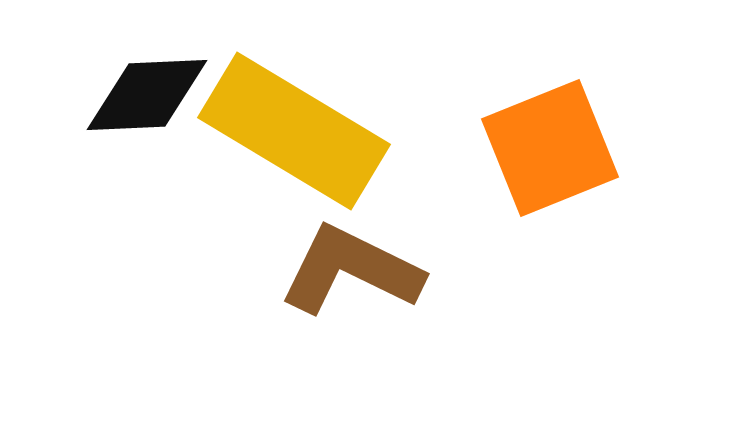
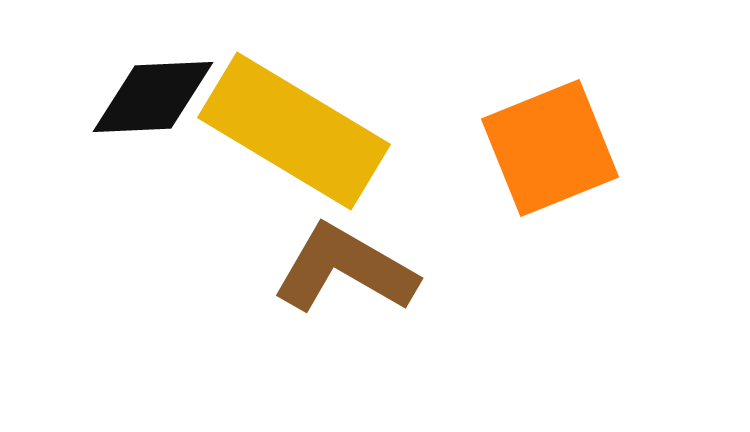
black diamond: moved 6 px right, 2 px down
brown L-shape: moved 6 px left, 1 px up; rotated 4 degrees clockwise
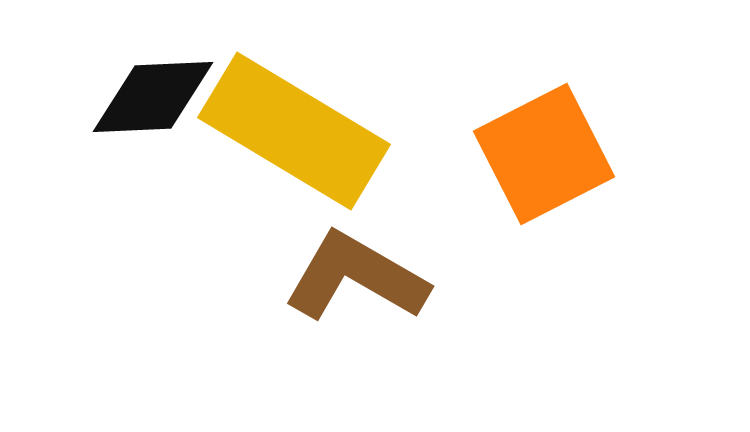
orange square: moved 6 px left, 6 px down; rotated 5 degrees counterclockwise
brown L-shape: moved 11 px right, 8 px down
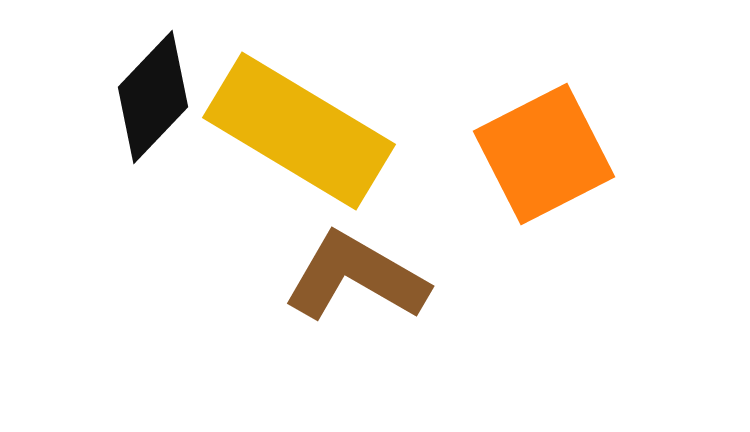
black diamond: rotated 44 degrees counterclockwise
yellow rectangle: moved 5 px right
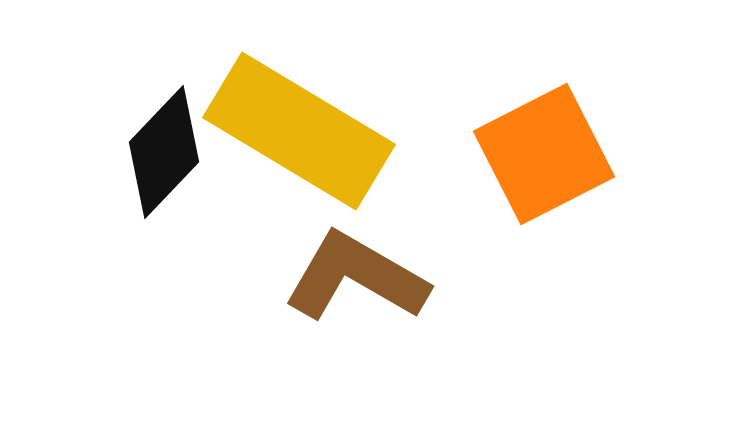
black diamond: moved 11 px right, 55 px down
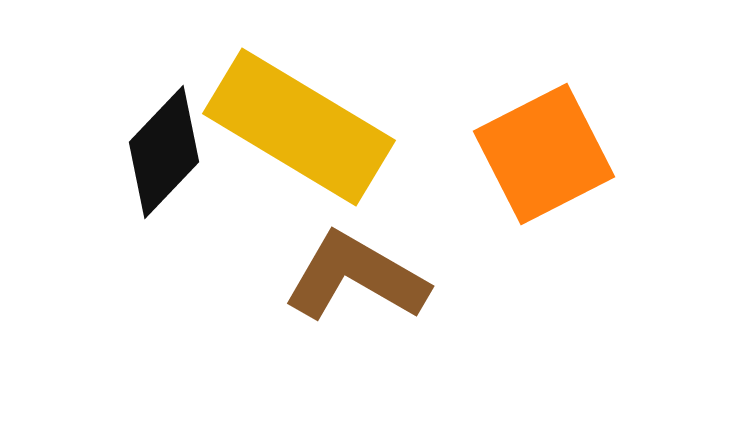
yellow rectangle: moved 4 px up
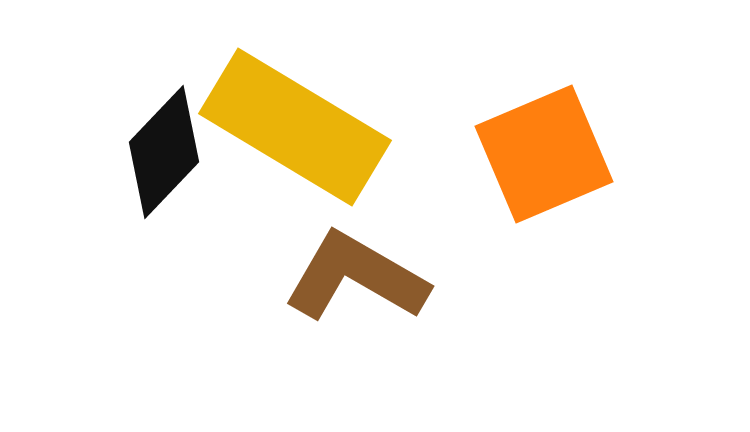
yellow rectangle: moved 4 px left
orange square: rotated 4 degrees clockwise
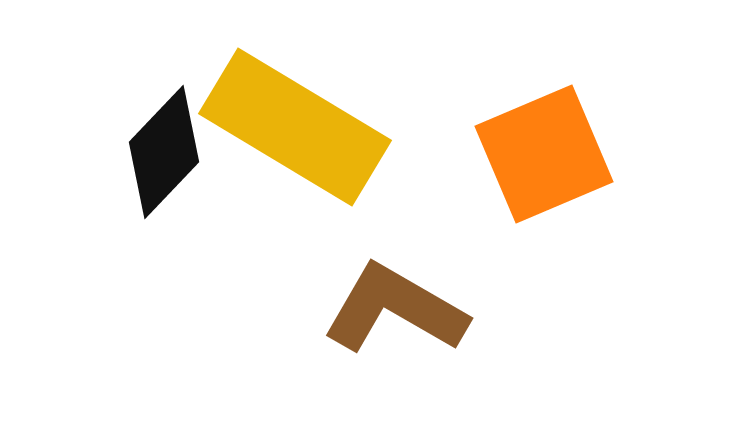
brown L-shape: moved 39 px right, 32 px down
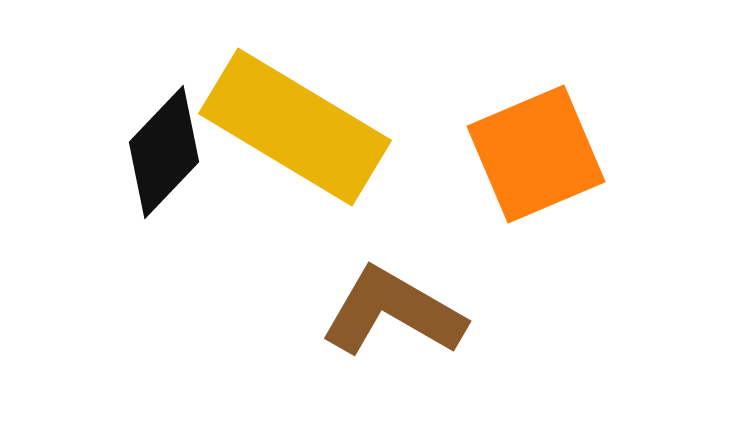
orange square: moved 8 px left
brown L-shape: moved 2 px left, 3 px down
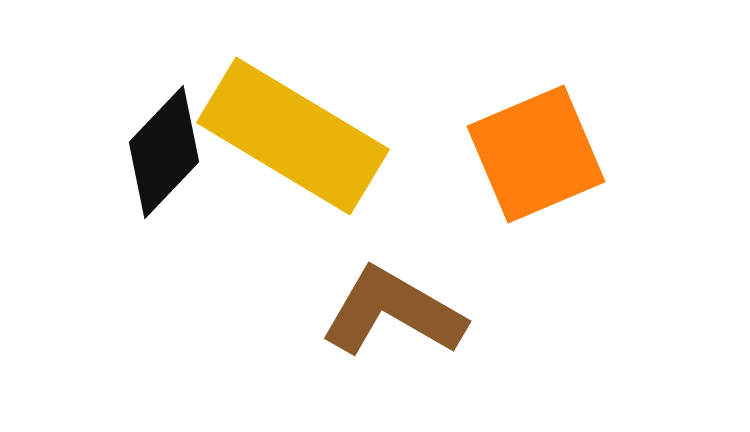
yellow rectangle: moved 2 px left, 9 px down
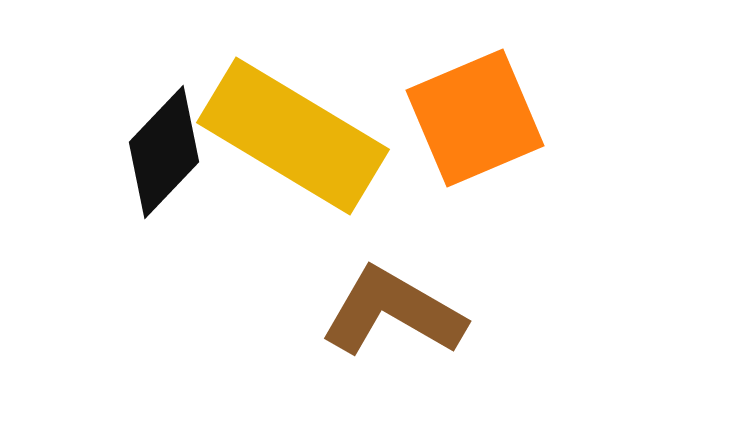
orange square: moved 61 px left, 36 px up
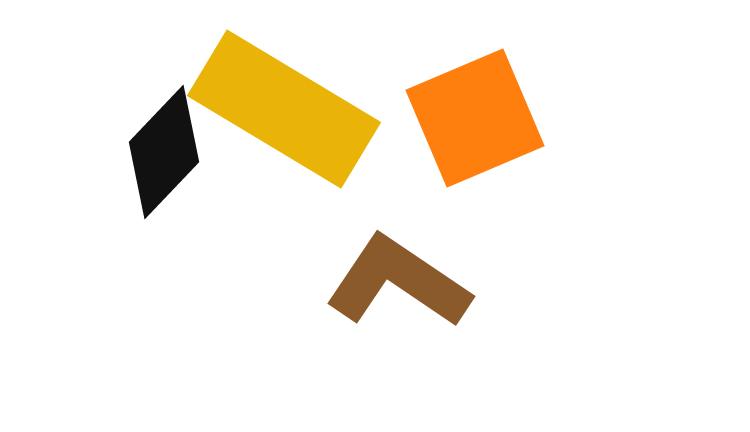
yellow rectangle: moved 9 px left, 27 px up
brown L-shape: moved 5 px right, 30 px up; rotated 4 degrees clockwise
